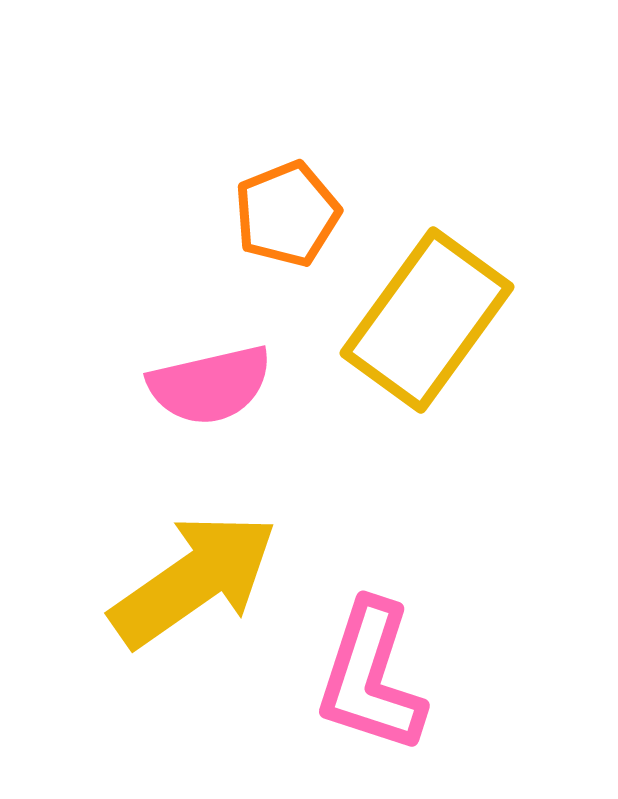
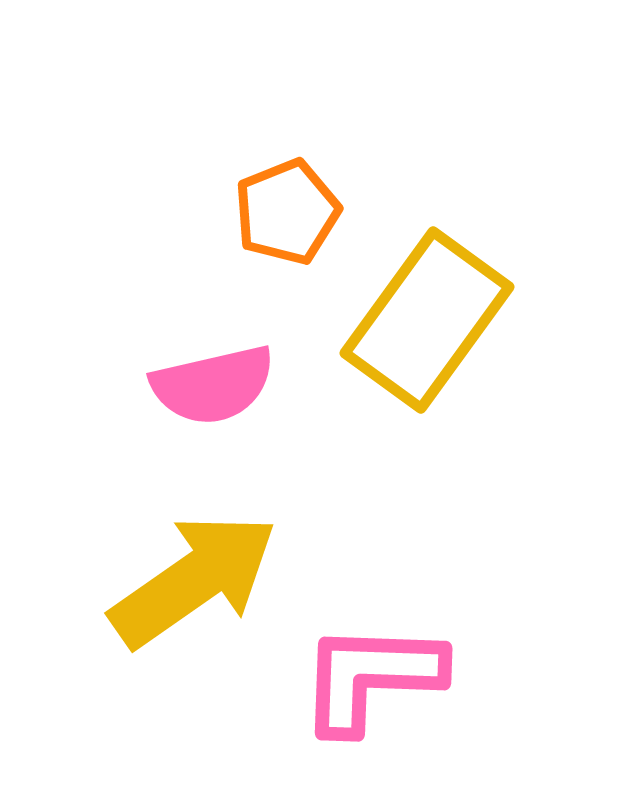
orange pentagon: moved 2 px up
pink semicircle: moved 3 px right
pink L-shape: rotated 74 degrees clockwise
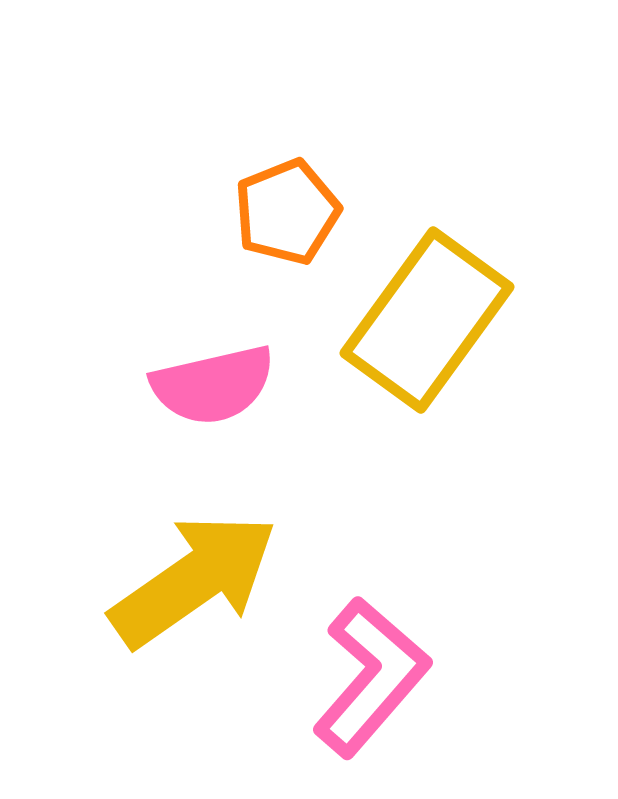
pink L-shape: rotated 129 degrees clockwise
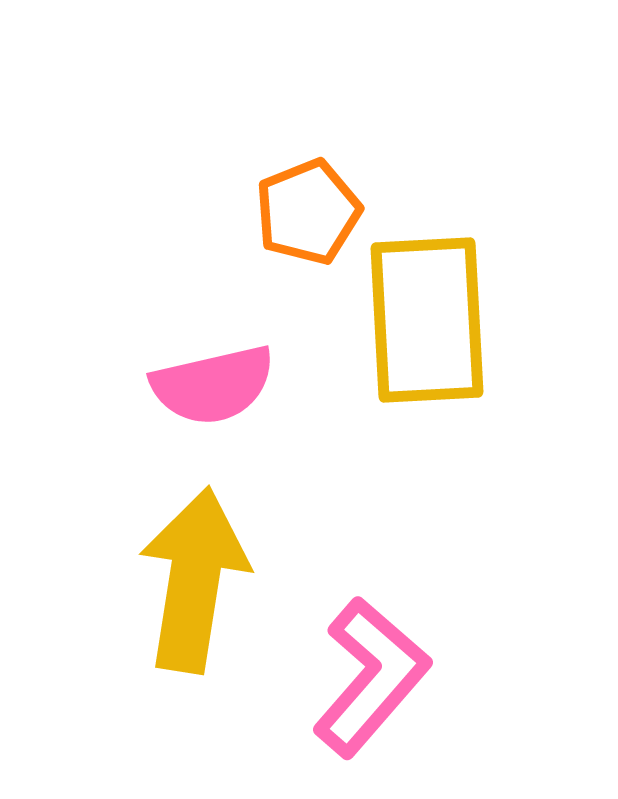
orange pentagon: moved 21 px right
yellow rectangle: rotated 39 degrees counterclockwise
yellow arrow: rotated 46 degrees counterclockwise
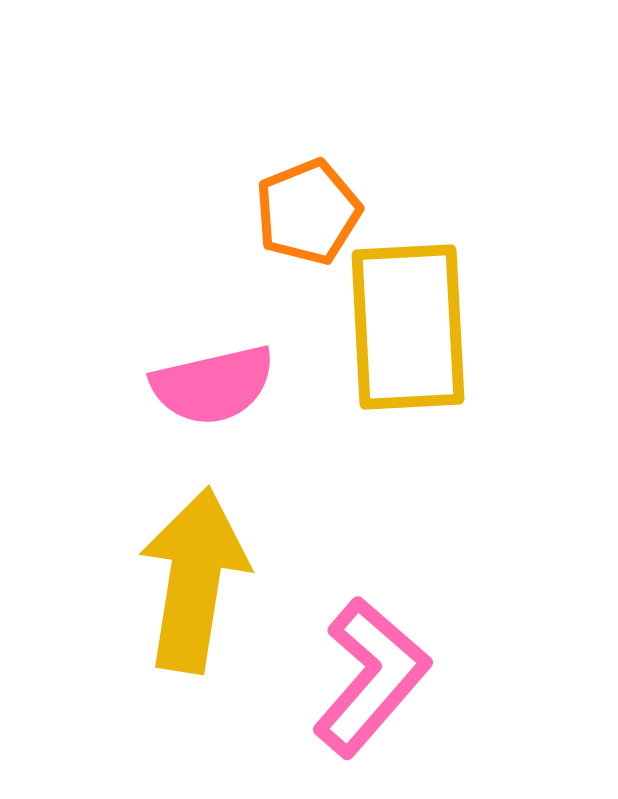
yellow rectangle: moved 19 px left, 7 px down
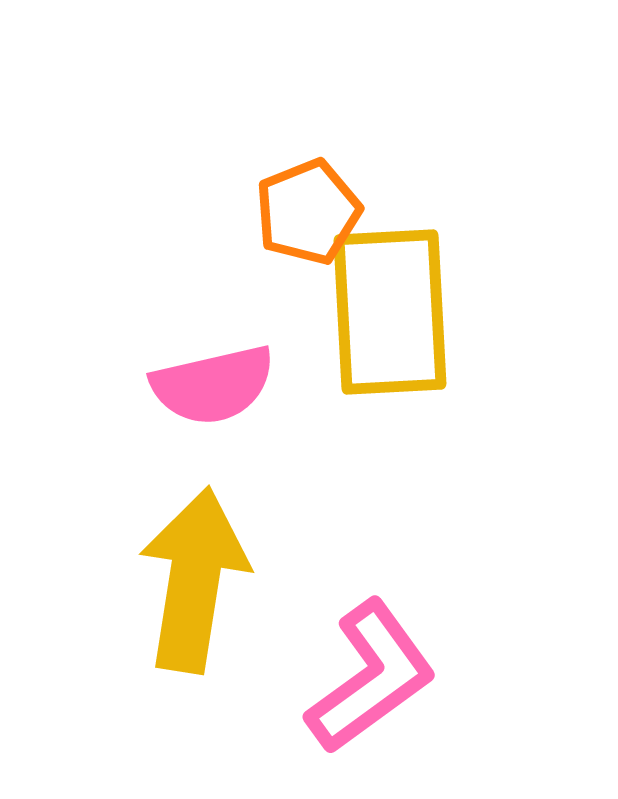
yellow rectangle: moved 18 px left, 15 px up
pink L-shape: rotated 13 degrees clockwise
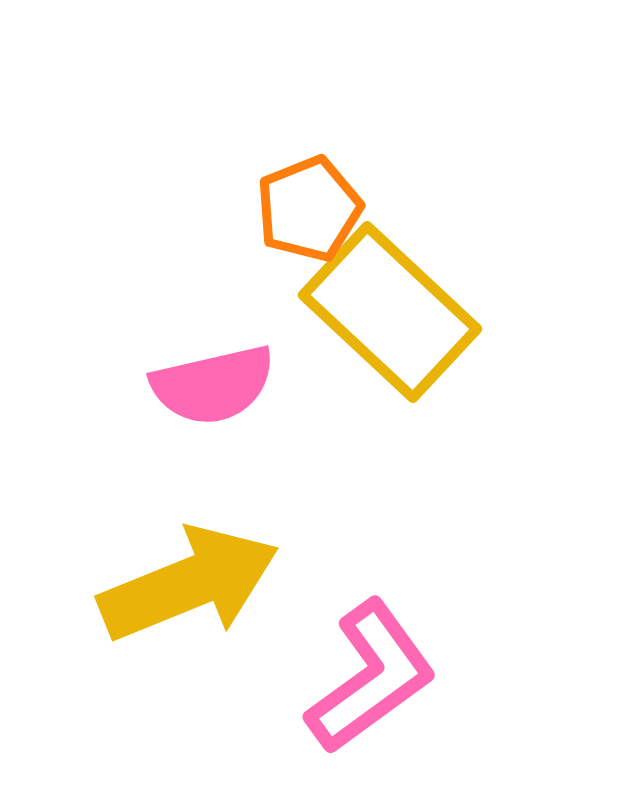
orange pentagon: moved 1 px right, 3 px up
yellow rectangle: rotated 44 degrees counterclockwise
yellow arrow: moved 5 px left, 4 px down; rotated 59 degrees clockwise
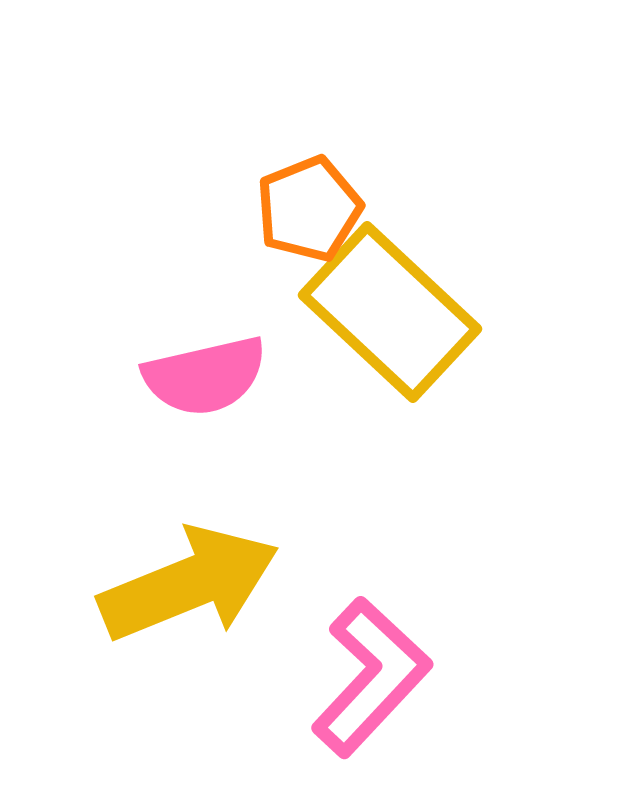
pink semicircle: moved 8 px left, 9 px up
pink L-shape: rotated 11 degrees counterclockwise
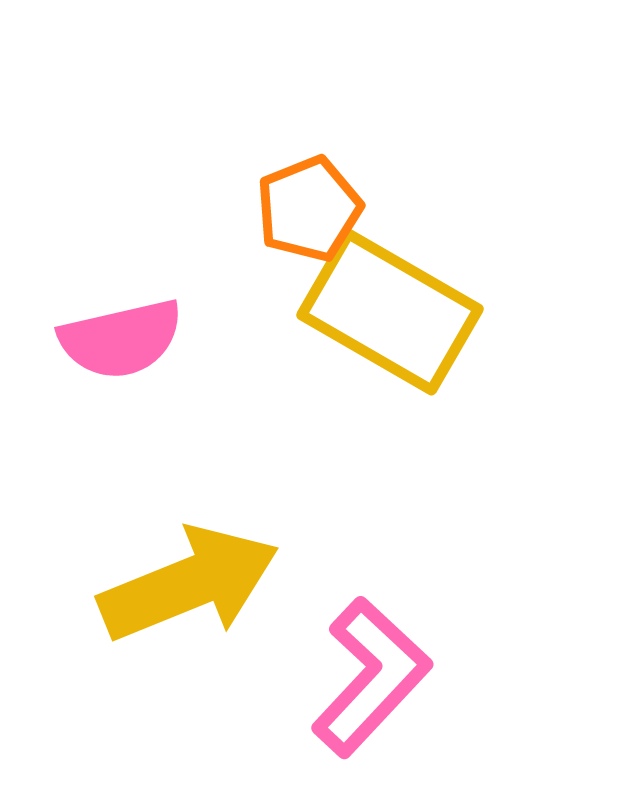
yellow rectangle: rotated 13 degrees counterclockwise
pink semicircle: moved 84 px left, 37 px up
